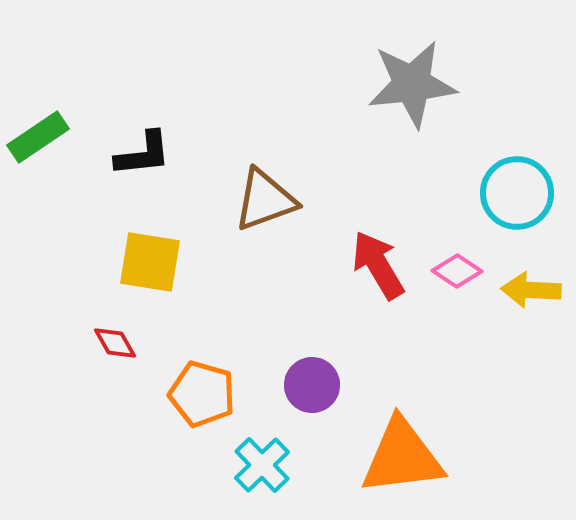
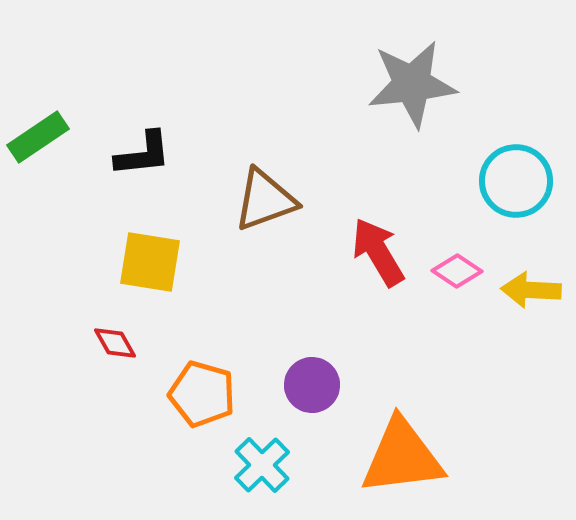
cyan circle: moved 1 px left, 12 px up
red arrow: moved 13 px up
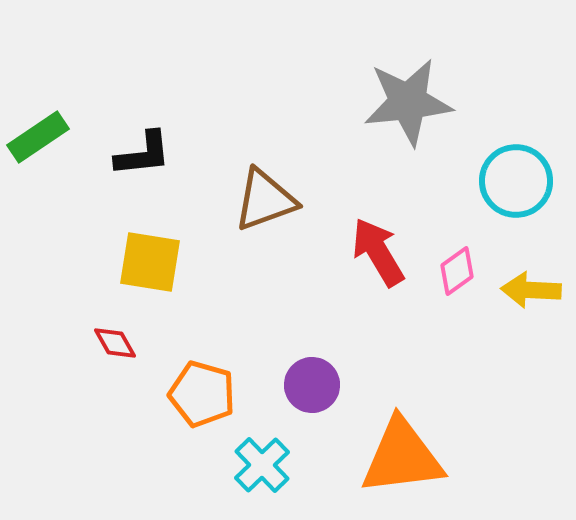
gray star: moved 4 px left, 18 px down
pink diamond: rotated 69 degrees counterclockwise
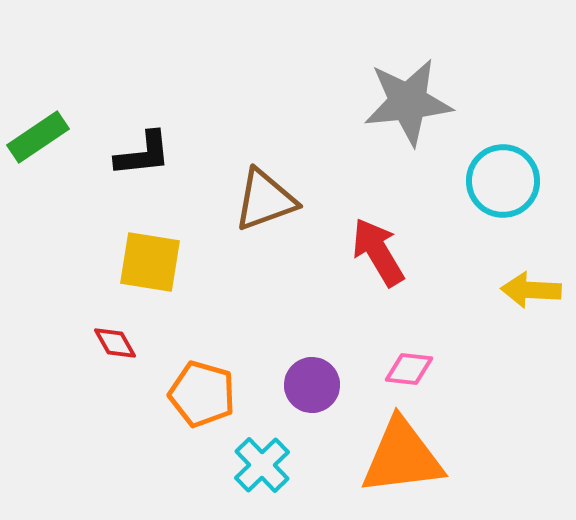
cyan circle: moved 13 px left
pink diamond: moved 48 px left, 98 px down; rotated 42 degrees clockwise
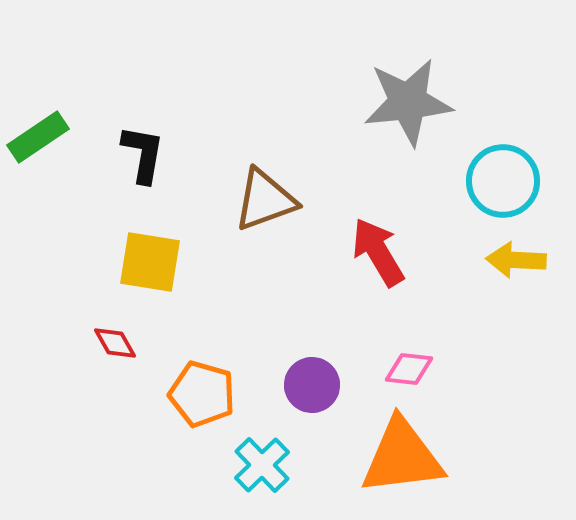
black L-shape: rotated 74 degrees counterclockwise
yellow arrow: moved 15 px left, 30 px up
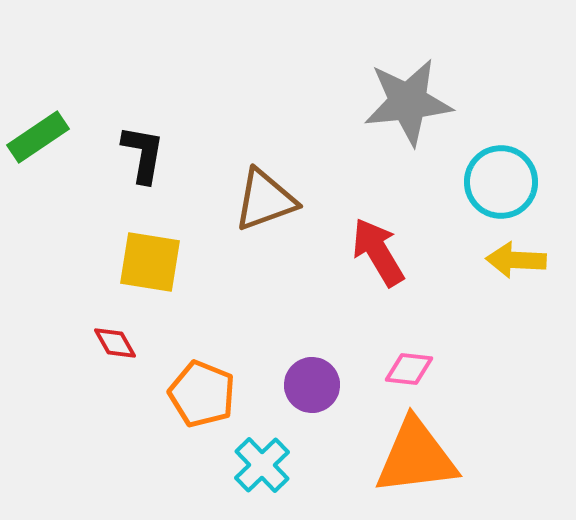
cyan circle: moved 2 px left, 1 px down
orange pentagon: rotated 6 degrees clockwise
orange triangle: moved 14 px right
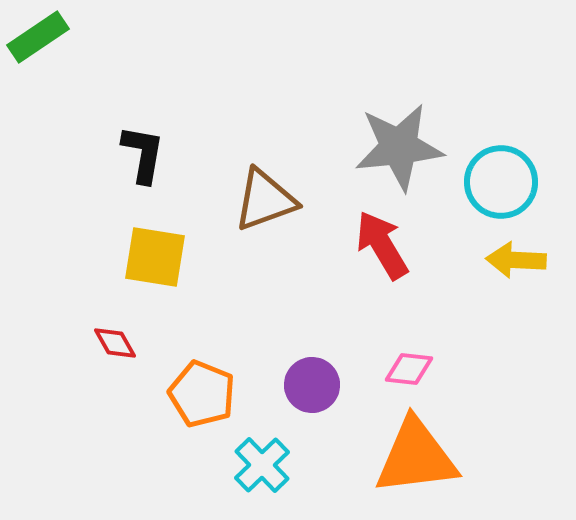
gray star: moved 9 px left, 45 px down
green rectangle: moved 100 px up
red arrow: moved 4 px right, 7 px up
yellow square: moved 5 px right, 5 px up
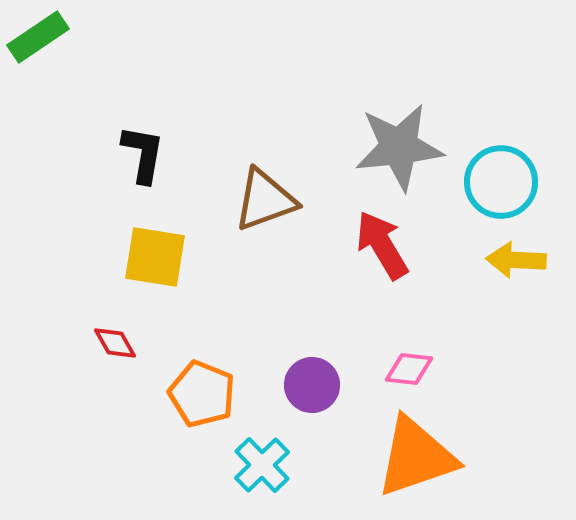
orange triangle: rotated 12 degrees counterclockwise
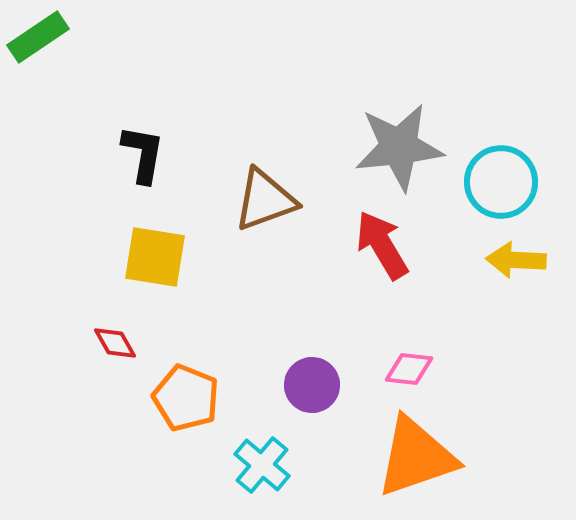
orange pentagon: moved 16 px left, 4 px down
cyan cross: rotated 6 degrees counterclockwise
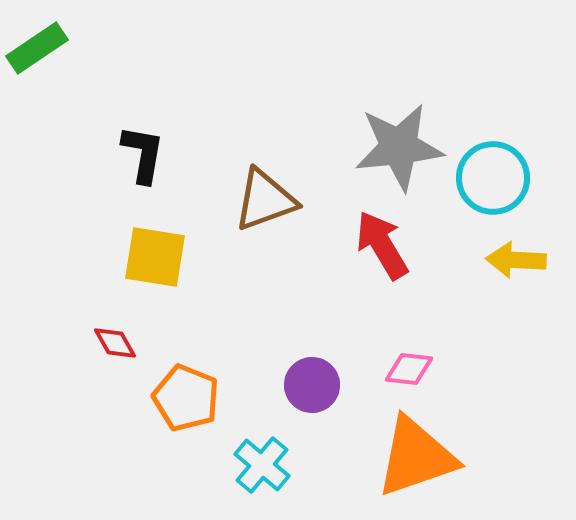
green rectangle: moved 1 px left, 11 px down
cyan circle: moved 8 px left, 4 px up
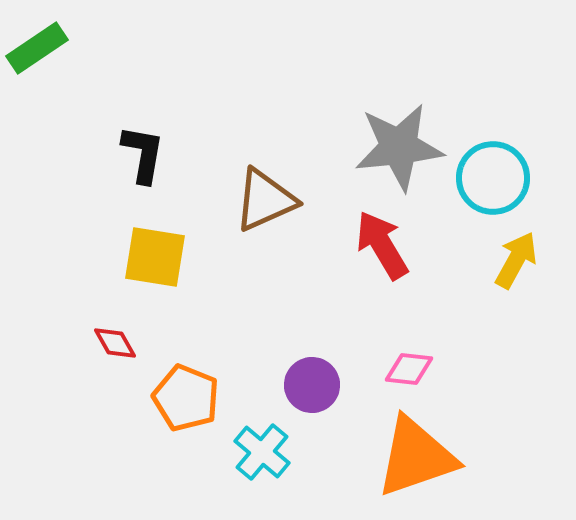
brown triangle: rotated 4 degrees counterclockwise
yellow arrow: rotated 116 degrees clockwise
cyan cross: moved 13 px up
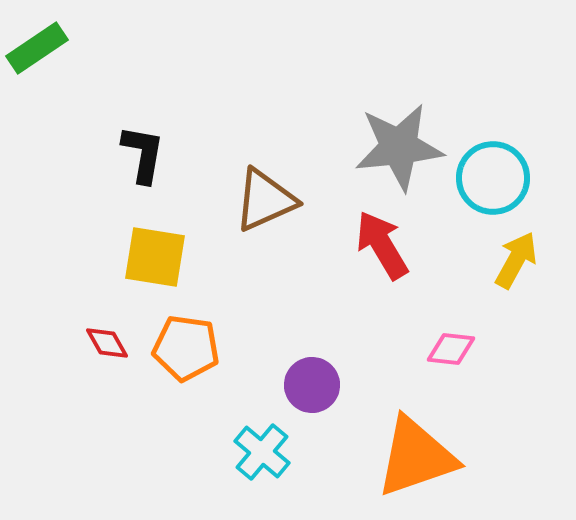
red diamond: moved 8 px left
pink diamond: moved 42 px right, 20 px up
orange pentagon: moved 50 px up; rotated 14 degrees counterclockwise
